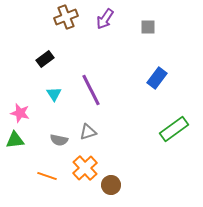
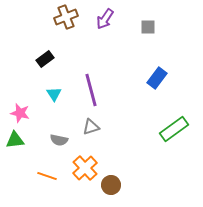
purple line: rotated 12 degrees clockwise
gray triangle: moved 3 px right, 5 px up
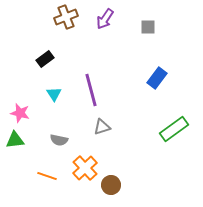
gray triangle: moved 11 px right
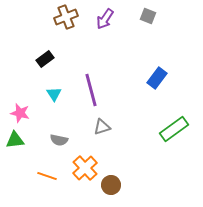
gray square: moved 11 px up; rotated 21 degrees clockwise
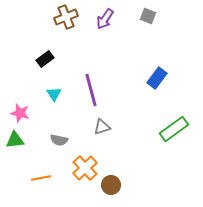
orange line: moved 6 px left, 2 px down; rotated 30 degrees counterclockwise
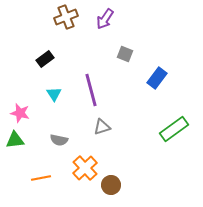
gray square: moved 23 px left, 38 px down
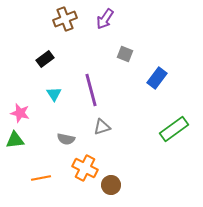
brown cross: moved 1 px left, 2 px down
gray semicircle: moved 7 px right, 1 px up
orange cross: rotated 20 degrees counterclockwise
